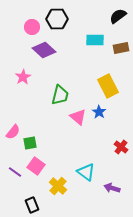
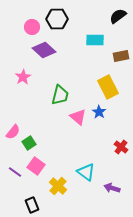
brown rectangle: moved 8 px down
yellow rectangle: moved 1 px down
green square: moved 1 px left; rotated 24 degrees counterclockwise
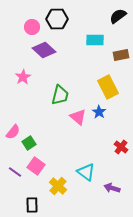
brown rectangle: moved 1 px up
black rectangle: rotated 21 degrees clockwise
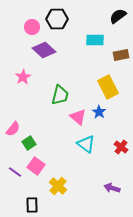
pink semicircle: moved 3 px up
cyan triangle: moved 28 px up
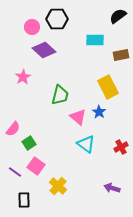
red cross: rotated 24 degrees clockwise
black rectangle: moved 8 px left, 5 px up
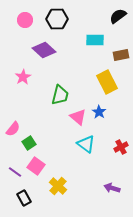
pink circle: moved 7 px left, 7 px up
yellow rectangle: moved 1 px left, 5 px up
black rectangle: moved 2 px up; rotated 28 degrees counterclockwise
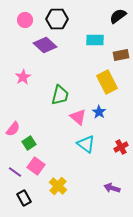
purple diamond: moved 1 px right, 5 px up
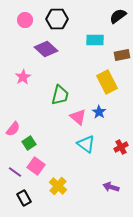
purple diamond: moved 1 px right, 4 px down
brown rectangle: moved 1 px right
purple arrow: moved 1 px left, 1 px up
